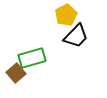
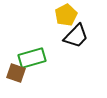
brown square: rotated 30 degrees counterclockwise
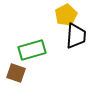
black trapezoid: rotated 40 degrees counterclockwise
green rectangle: moved 8 px up
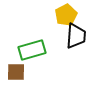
brown square: moved 1 px up; rotated 18 degrees counterclockwise
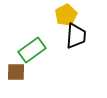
green rectangle: rotated 20 degrees counterclockwise
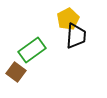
yellow pentagon: moved 2 px right, 4 px down
brown square: rotated 36 degrees clockwise
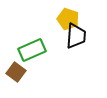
yellow pentagon: rotated 25 degrees counterclockwise
green rectangle: rotated 12 degrees clockwise
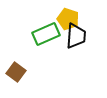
green rectangle: moved 14 px right, 16 px up
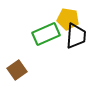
yellow pentagon: rotated 10 degrees counterclockwise
brown square: moved 1 px right, 2 px up; rotated 18 degrees clockwise
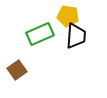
yellow pentagon: moved 3 px up
green rectangle: moved 6 px left
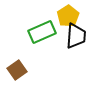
yellow pentagon: rotated 30 degrees clockwise
green rectangle: moved 2 px right, 2 px up
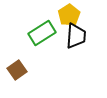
yellow pentagon: moved 1 px right, 1 px up
green rectangle: moved 1 px down; rotated 8 degrees counterclockwise
